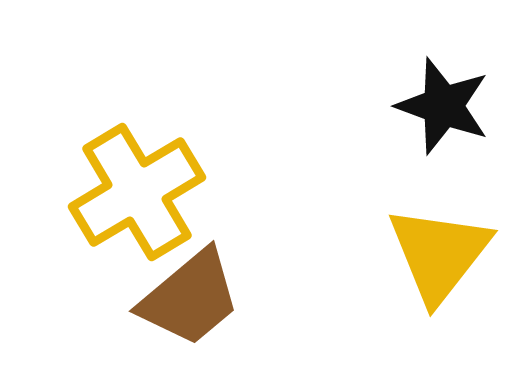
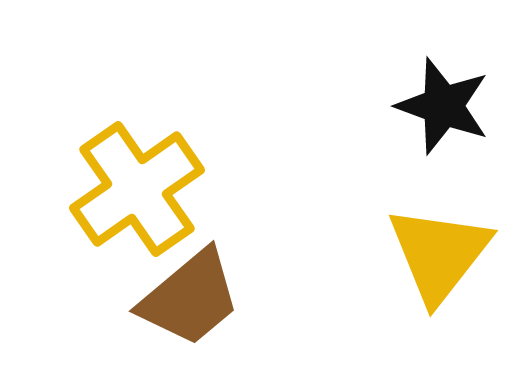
yellow cross: moved 3 px up; rotated 4 degrees counterclockwise
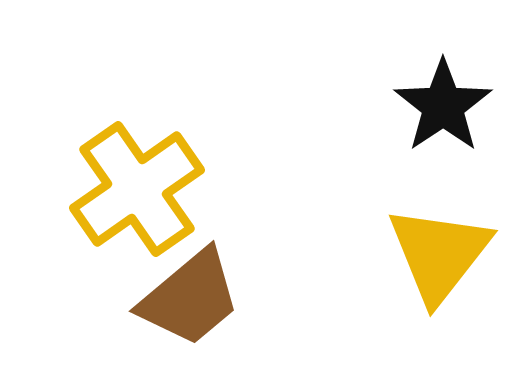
black star: rotated 18 degrees clockwise
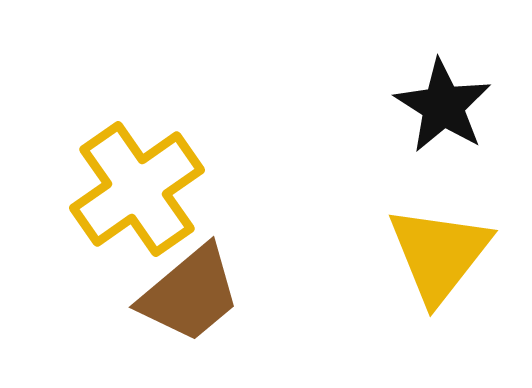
black star: rotated 6 degrees counterclockwise
brown trapezoid: moved 4 px up
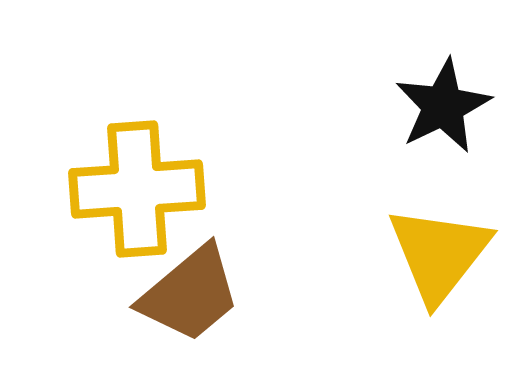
black star: rotated 14 degrees clockwise
yellow cross: rotated 31 degrees clockwise
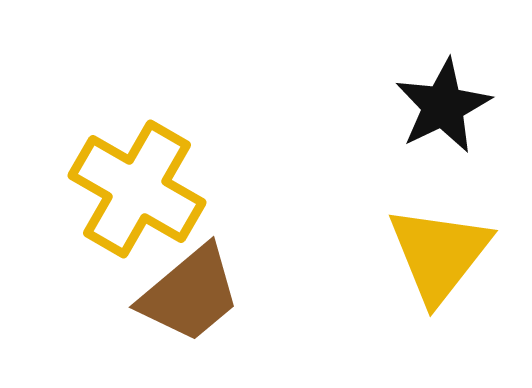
yellow cross: rotated 34 degrees clockwise
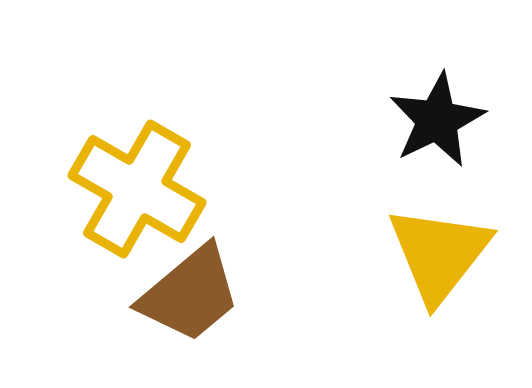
black star: moved 6 px left, 14 px down
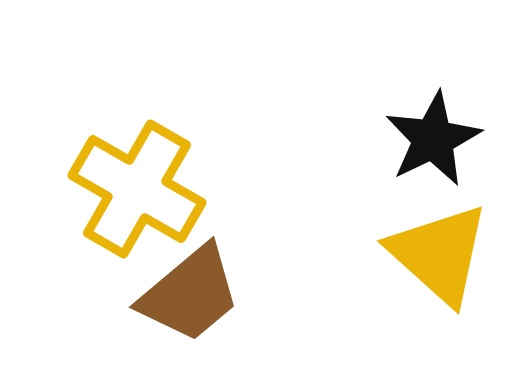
black star: moved 4 px left, 19 px down
yellow triangle: rotated 26 degrees counterclockwise
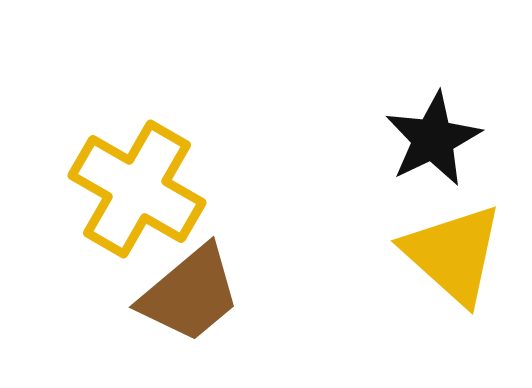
yellow triangle: moved 14 px right
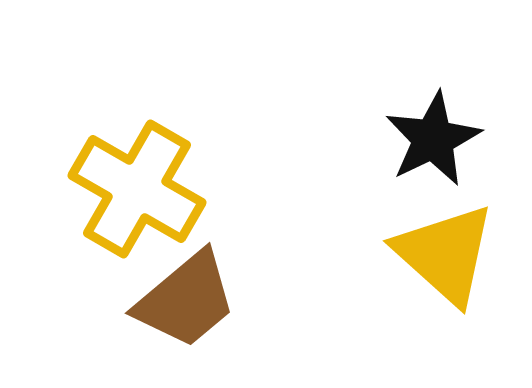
yellow triangle: moved 8 px left
brown trapezoid: moved 4 px left, 6 px down
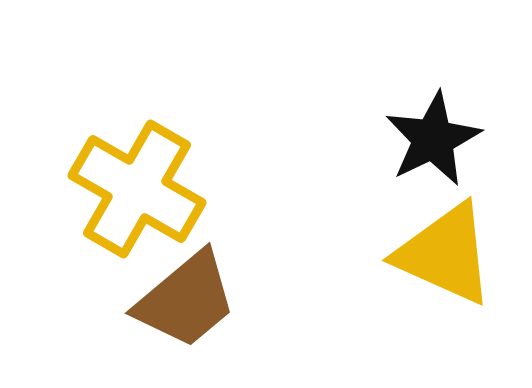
yellow triangle: rotated 18 degrees counterclockwise
